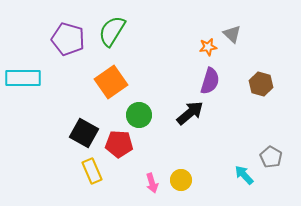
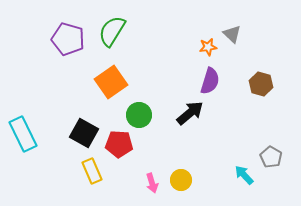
cyan rectangle: moved 56 px down; rotated 64 degrees clockwise
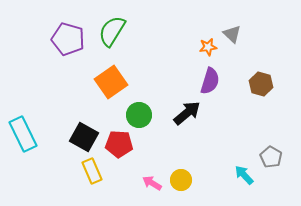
black arrow: moved 3 px left
black square: moved 4 px down
pink arrow: rotated 138 degrees clockwise
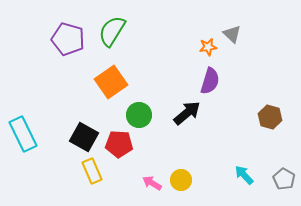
brown hexagon: moved 9 px right, 33 px down
gray pentagon: moved 13 px right, 22 px down
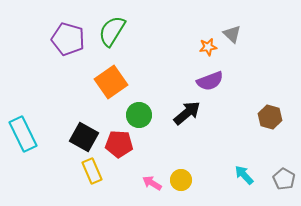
purple semicircle: rotated 52 degrees clockwise
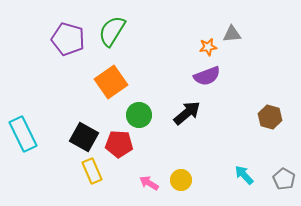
gray triangle: rotated 48 degrees counterclockwise
purple semicircle: moved 3 px left, 5 px up
pink arrow: moved 3 px left
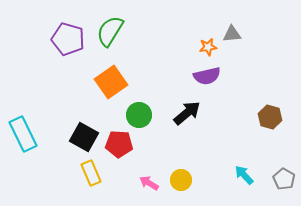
green semicircle: moved 2 px left
purple semicircle: rotated 8 degrees clockwise
yellow rectangle: moved 1 px left, 2 px down
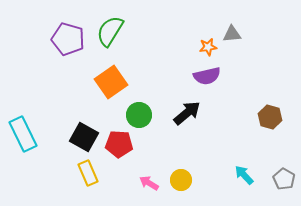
yellow rectangle: moved 3 px left
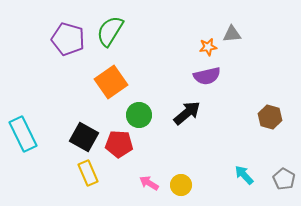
yellow circle: moved 5 px down
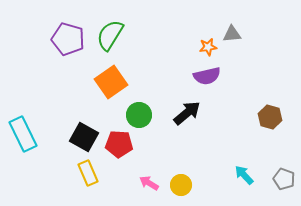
green semicircle: moved 4 px down
gray pentagon: rotated 10 degrees counterclockwise
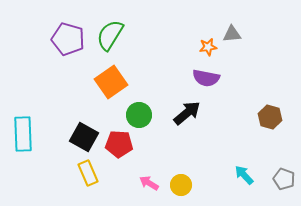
purple semicircle: moved 1 px left, 2 px down; rotated 24 degrees clockwise
cyan rectangle: rotated 24 degrees clockwise
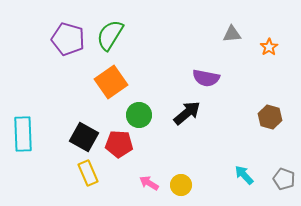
orange star: moved 61 px right; rotated 24 degrees counterclockwise
